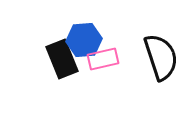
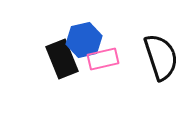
blue hexagon: rotated 8 degrees counterclockwise
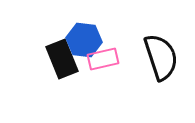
blue hexagon: rotated 20 degrees clockwise
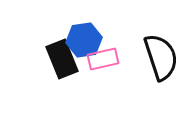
blue hexagon: rotated 16 degrees counterclockwise
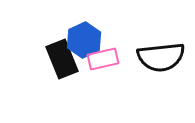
blue hexagon: rotated 16 degrees counterclockwise
black semicircle: rotated 102 degrees clockwise
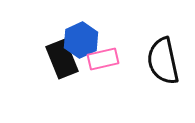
blue hexagon: moved 3 px left
black semicircle: moved 2 px right, 4 px down; rotated 84 degrees clockwise
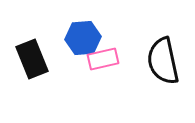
blue hexagon: moved 2 px right, 2 px up; rotated 20 degrees clockwise
black rectangle: moved 30 px left
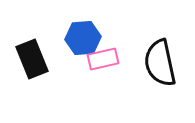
black semicircle: moved 3 px left, 2 px down
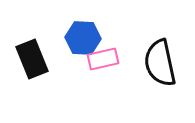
blue hexagon: rotated 8 degrees clockwise
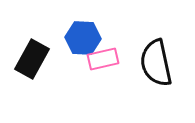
black rectangle: rotated 51 degrees clockwise
black semicircle: moved 4 px left
